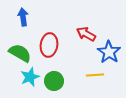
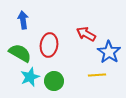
blue arrow: moved 3 px down
yellow line: moved 2 px right
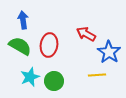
green semicircle: moved 7 px up
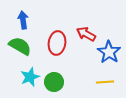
red ellipse: moved 8 px right, 2 px up
yellow line: moved 8 px right, 7 px down
green circle: moved 1 px down
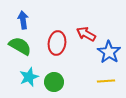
cyan star: moved 1 px left
yellow line: moved 1 px right, 1 px up
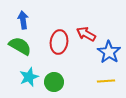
red ellipse: moved 2 px right, 1 px up
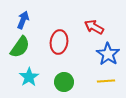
blue arrow: rotated 30 degrees clockwise
red arrow: moved 8 px right, 7 px up
green semicircle: moved 1 px down; rotated 95 degrees clockwise
blue star: moved 1 px left, 2 px down
cyan star: rotated 12 degrees counterclockwise
green circle: moved 10 px right
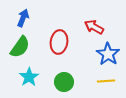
blue arrow: moved 2 px up
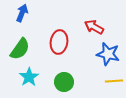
blue arrow: moved 1 px left, 5 px up
green semicircle: moved 2 px down
blue star: rotated 20 degrees counterclockwise
yellow line: moved 8 px right
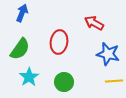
red arrow: moved 4 px up
